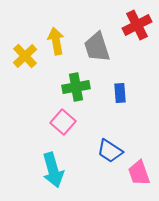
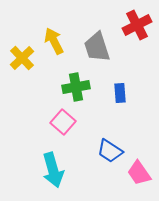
yellow arrow: moved 2 px left; rotated 16 degrees counterclockwise
yellow cross: moved 3 px left, 2 px down
pink trapezoid: rotated 16 degrees counterclockwise
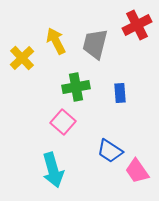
yellow arrow: moved 2 px right
gray trapezoid: moved 2 px left, 3 px up; rotated 32 degrees clockwise
pink trapezoid: moved 2 px left, 2 px up
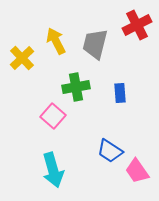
pink square: moved 10 px left, 6 px up
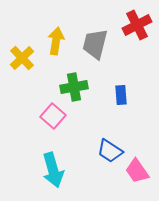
yellow arrow: rotated 36 degrees clockwise
green cross: moved 2 px left
blue rectangle: moved 1 px right, 2 px down
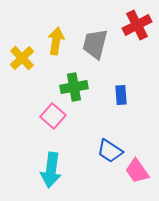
cyan arrow: moved 2 px left; rotated 24 degrees clockwise
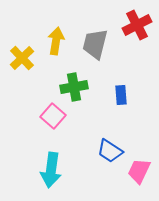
pink trapezoid: moved 2 px right; rotated 60 degrees clockwise
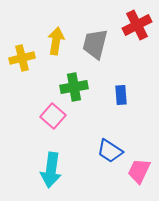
yellow cross: rotated 30 degrees clockwise
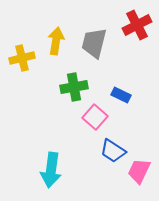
gray trapezoid: moved 1 px left, 1 px up
blue rectangle: rotated 60 degrees counterclockwise
pink square: moved 42 px right, 1 px down
blue trapezoid: moved 3 px right
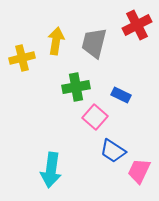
green cross: moved 2 px right
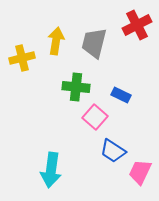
green cross: rotated 16 degrees clockwise
pink trapezoid: moved 1 px right, 1 px down
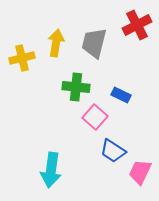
yellow arrow: moved 2 px down
